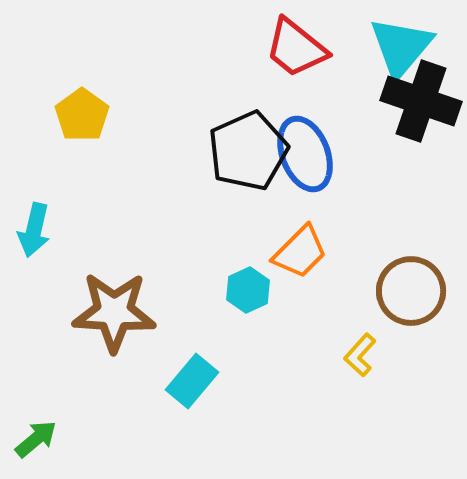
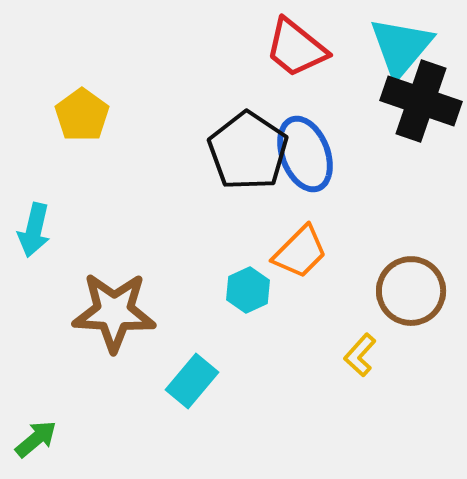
black pentagon: rotated 14 degrees counterclockwise
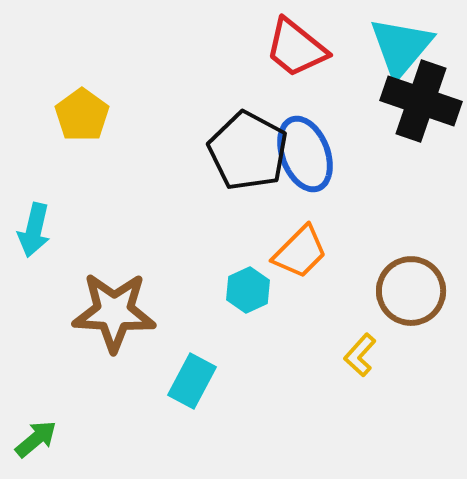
black pentagon: rotated 6 degrees counterclockwise
cyan rectangle: rotated 12 degrees counterclockwise
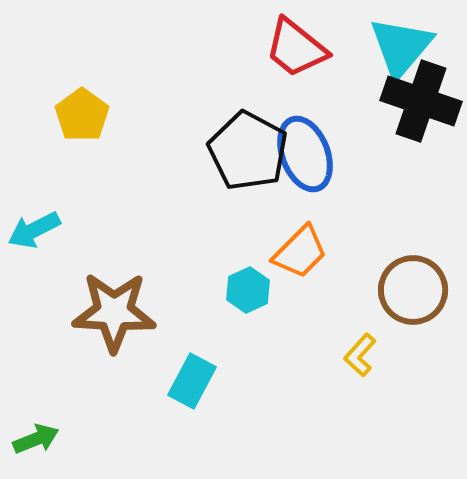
cyan arrow: rotated 50 degrees clockwise
brown circle: moved 2 px right, 1 px up
green arrow: rotated 18 degrees clockwise
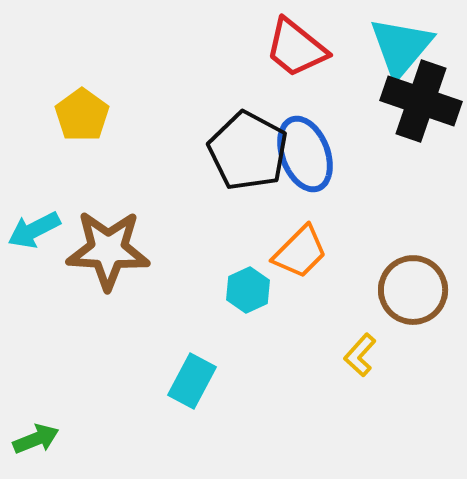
brown star: moved 6 px left, 62 px up
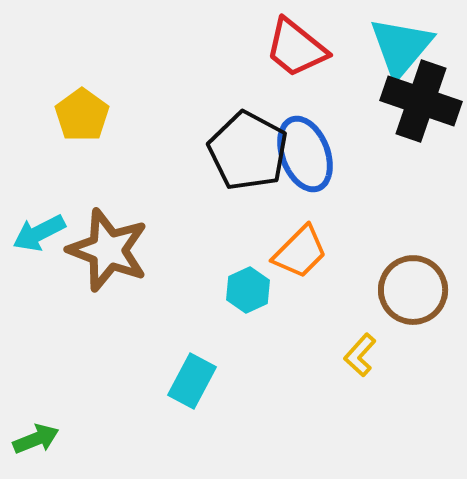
cyan arrow: moved 5 px right, 3 px down
brown star: rotated 18 degrees clockwise
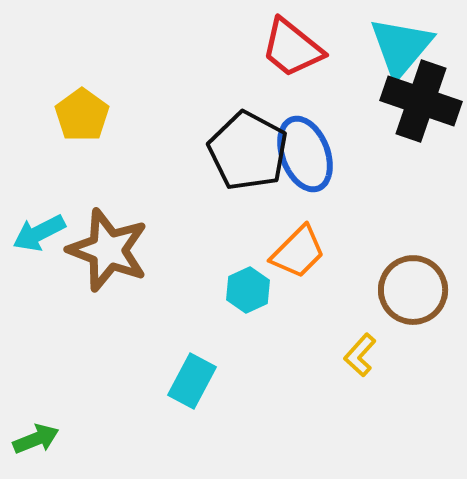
red trapezoid: moved 4 px left
orange trapezoid: moved 2 px left
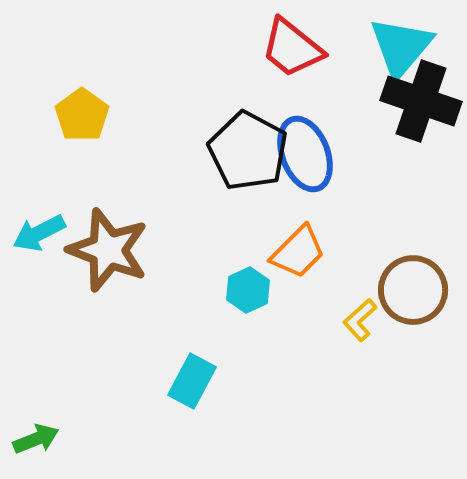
yellow L-shape: moved 35 px up; rotated 6 degrees clockwise
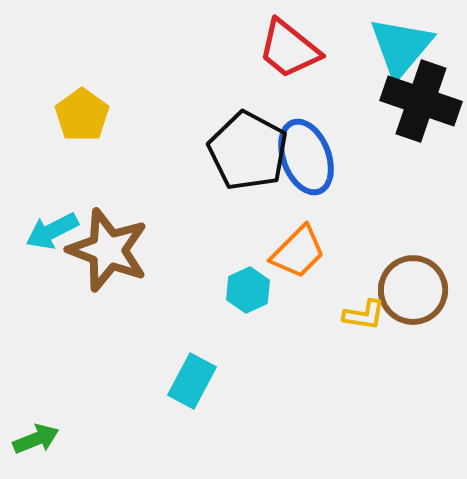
red trapezoid: moved 3 px left, 1 px down
blue ellipse: moved 1 px right, 3 px down
cyan arrow: moved 13 px right, 2 px up
yellow L-shape: moved 4 px right, 5 px up; rotated 129 degrees counterclockwise
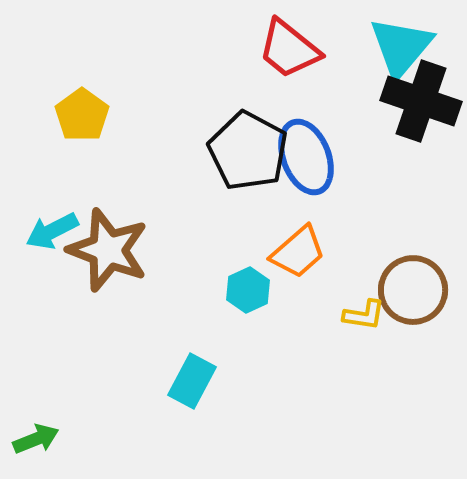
orange trapezoid: rotated 4 degrees clockwise
